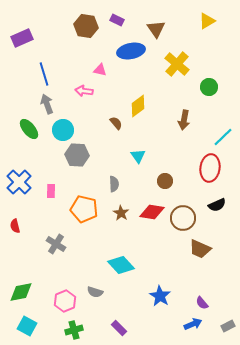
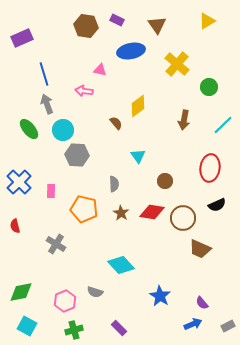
brown triangle at (156, 29): moved 1 px right, 4 px up
cyan line at (223, 137): moved 12 px up
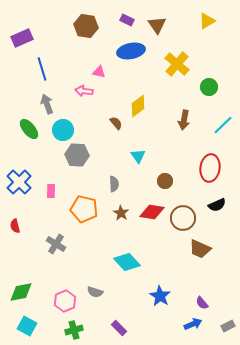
purple rectangle at (117, 20): moved 10 px right
pink triangle at (100, 70): moved 1 px left, 2 px down
blue line at (44, 74): moved 2 px left, 5 px up
cyan diamond at (121, 265): moved 6 px right, 3 px up
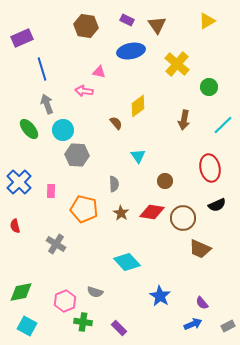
red ellipse at (210, 168): rotated 20 degrees counterclockwise
green cross at (74, 330): moved 9 px right, 8 px up; rotated 24 degrees clockwise
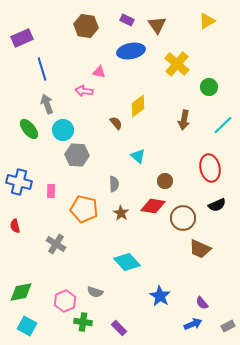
cyan triangle at (138, 156): rotated 14 degrees counterclockwise
blue cross at (19, 182): rotated 30 degrees counterclockwise
red diamond at (152, 212): moved 1 px right, 6 px up
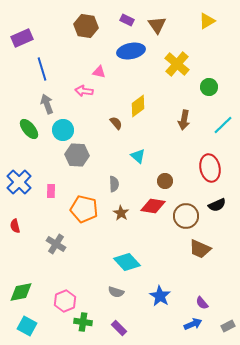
blue cross at (19, 182): rotated 30 degrees clockwise
brown circle at (183, 218): moved 3 px right, 2 px up
gray semicircle at (95, 292): moved 21 px right
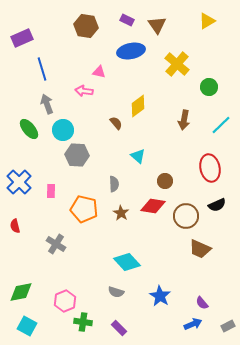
cyan line at (223, 125): moved 2 px left
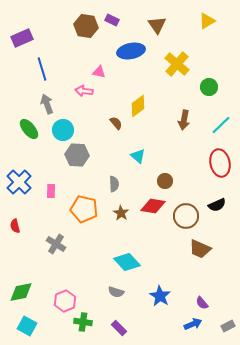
purple rectangle at (127, 20): moved 15 px left
red ellipse at (210, 168): moved 10 px right, 5 px up
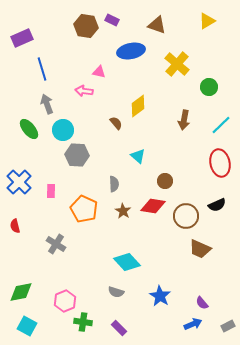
brown triangle at (157, 25): rotated 36 degrees counterclockwise
orange pentagon at (84, 209): rotated 12 degrees clockwise
brown star at (121, 213): moved 2 px right, 2 px up
